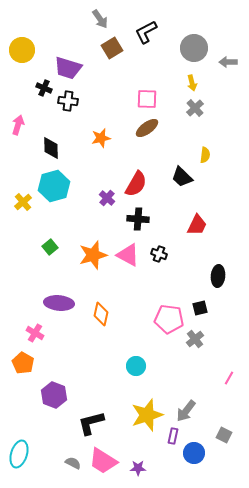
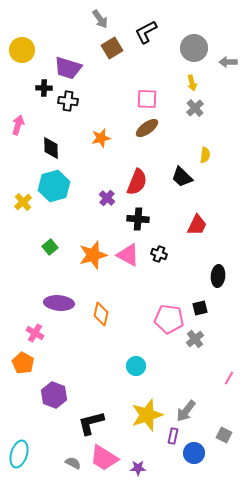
black cross at (44, 88): rotated 21 degrees counterclockwise
red semicircle at (136, 184): moved 1 px right, 2 px up; rotated 8 degrees counterclockwise
pink trapezoid at (103, 461): moved 1 px right, 3 px up
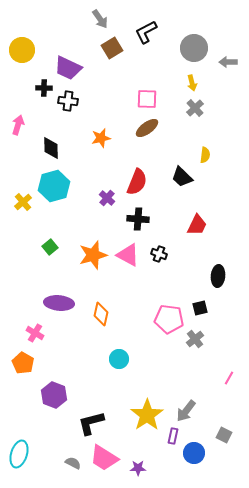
purple trapezoid at (68, 68): rotated 8 degrees clockwise
cyan circle at (136, 366): moved 17 px left, 7 px up
yellow star at (147, 415): rotated 16 degrees counterclockwise
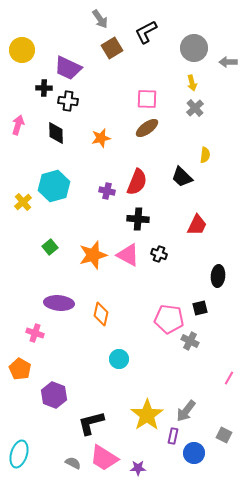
black diamond at (51, 148): moved 5 px right, 15 px up
purple cross at (107, 198): moved 7 px up; rotated 28 degrees counterclockwise
pink cross at (35, 333): rotated 12 degrees counterclockwise
gray cross at (195, 339): moved 5 px left, 2 px down; rotated 24 degrees counterclockwise
orange pentagon at (23, 363): moved 3 px left, 6 px down
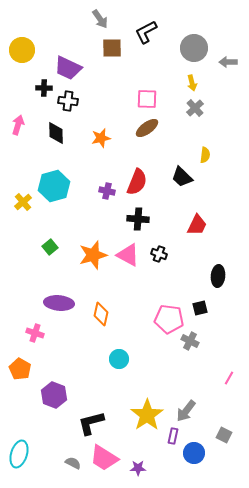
brown square at (112, 48): rotated 30 degrees clockwise
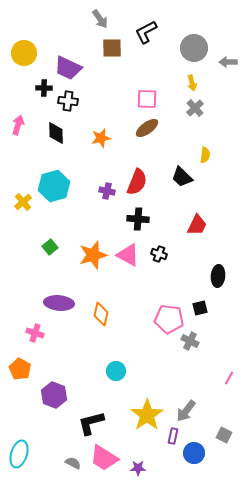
yellow circle at (22, 50): moved 2 px right, 3 px down
cyan circle at (119, 359): moved 3 px left, 12 px down
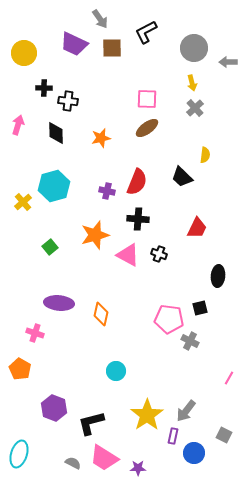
purple trapezoid at (68, 68): moved 6 px right, 24 px up
red trapezoid at (197, 225): moved 3 px down
orange star at (93, 255): moved 2 px right, 20 px up
purple hexagon at (54, 395): moved 13 px down
